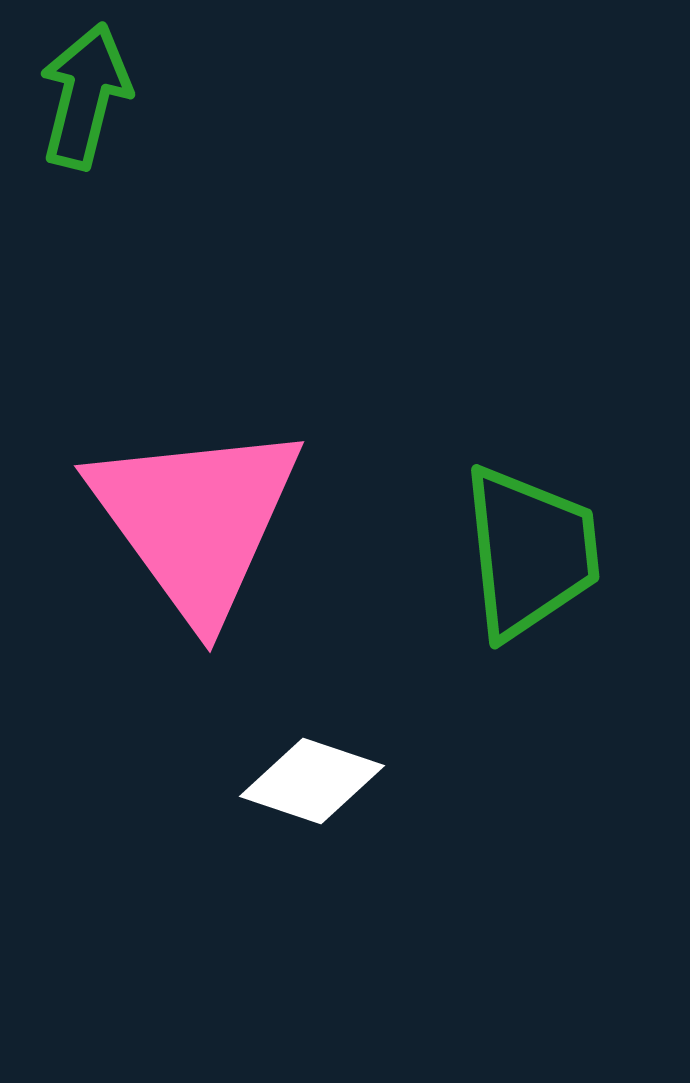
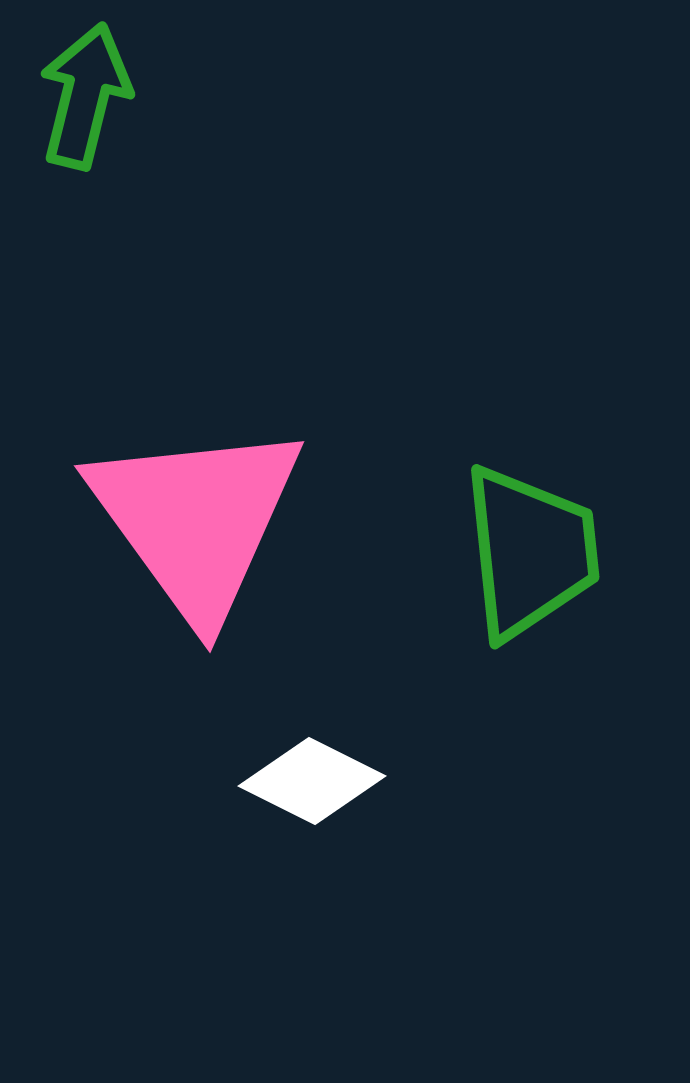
white diamond: rotated 8 degrees clockwise
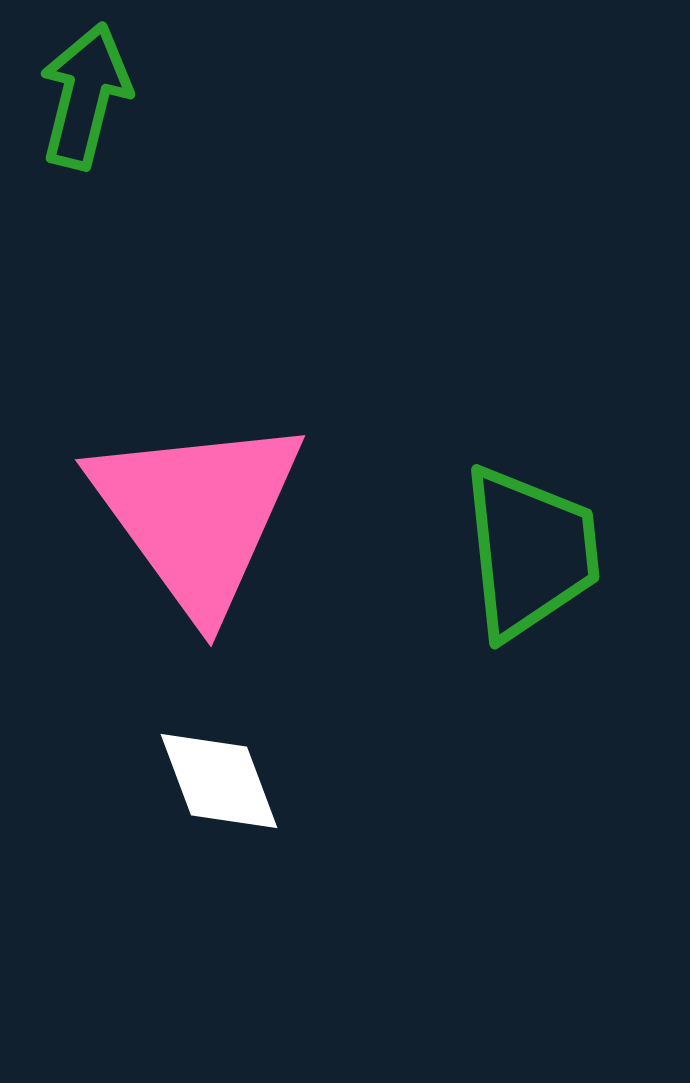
pink triangle: moved 1 px right, 6 px up
white diamond: moved 93 px left; rotated 43 degrees clockwise
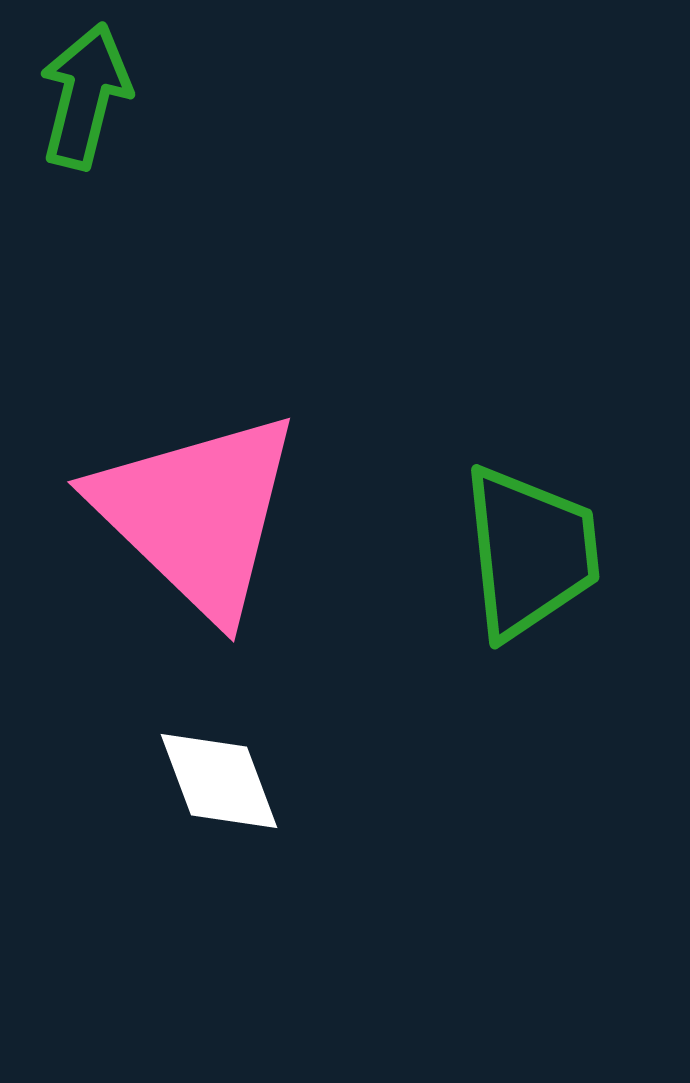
pink triangle: rotated 10 degrees counterclockwise
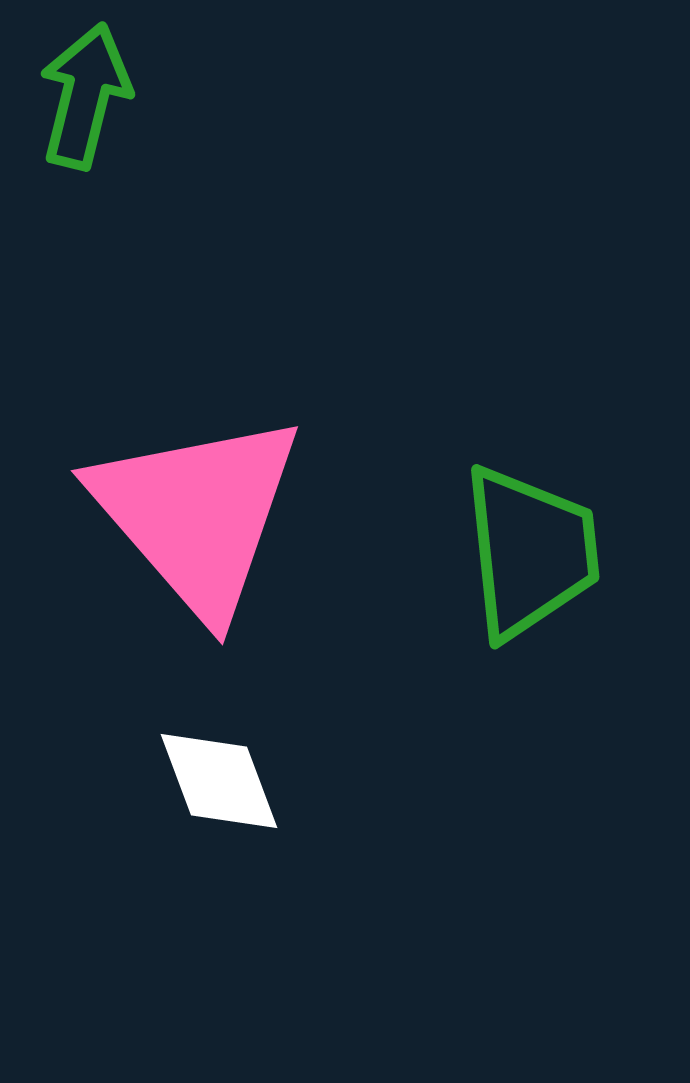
pink triangle: rotated 5 degrees clockwise
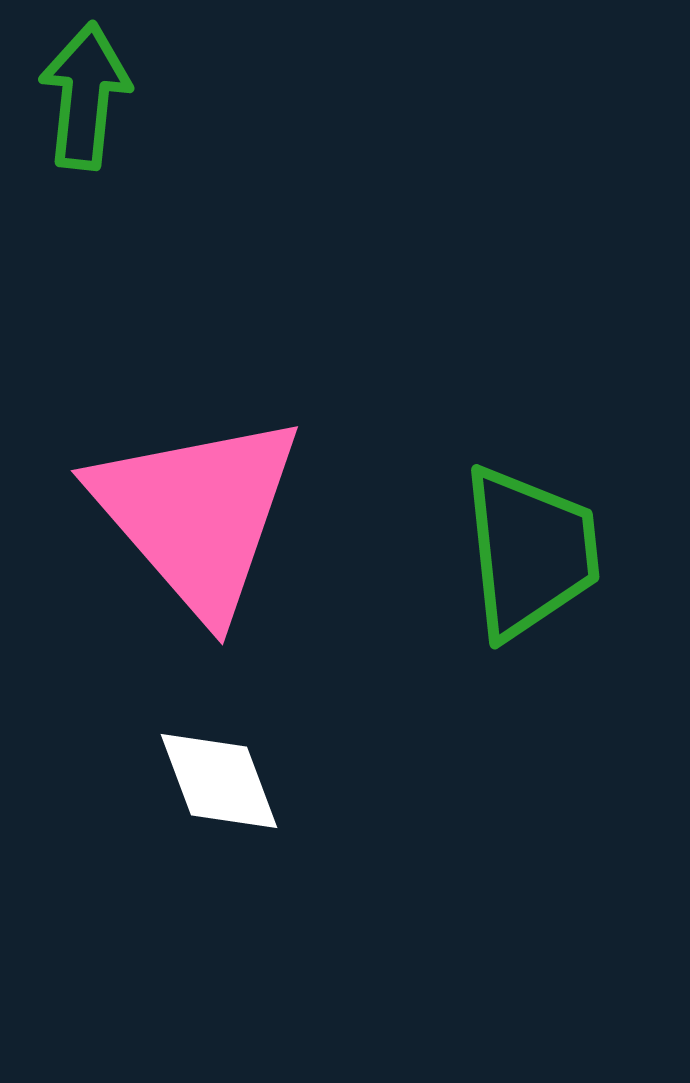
green arrow: rotated 8 degrees counterclockwise
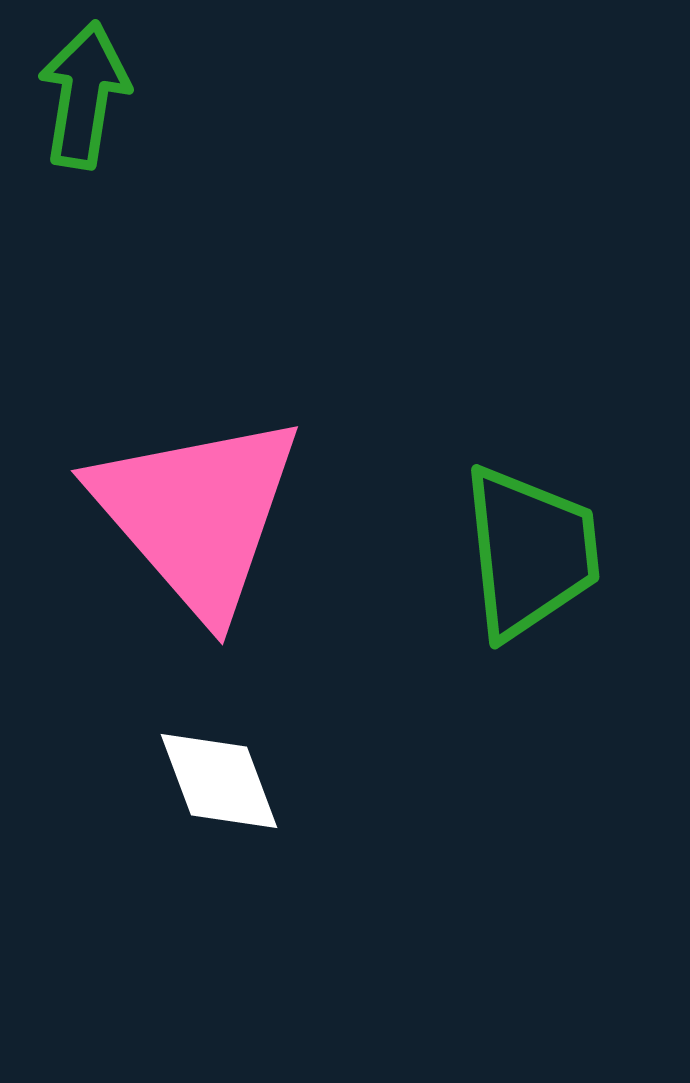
green arrow: moved 1 px left, 1 px up; rotated 3 degrees clockwise
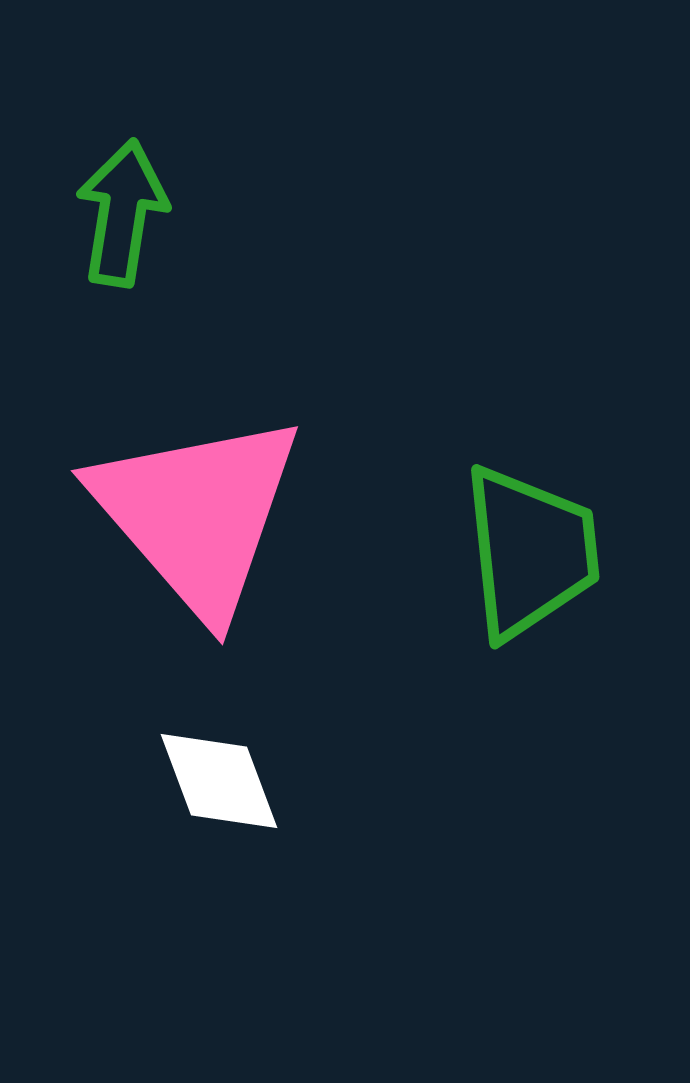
green arrow: moved 38 px right, 118 px down
